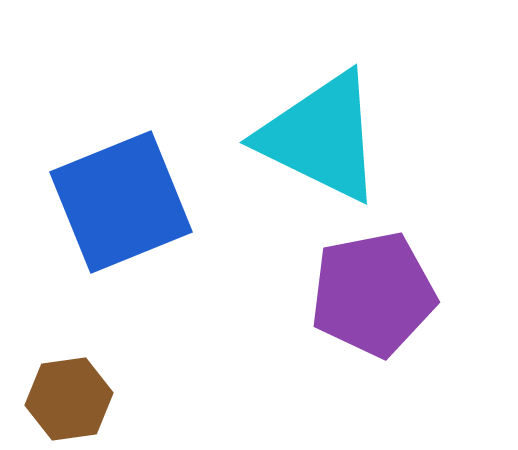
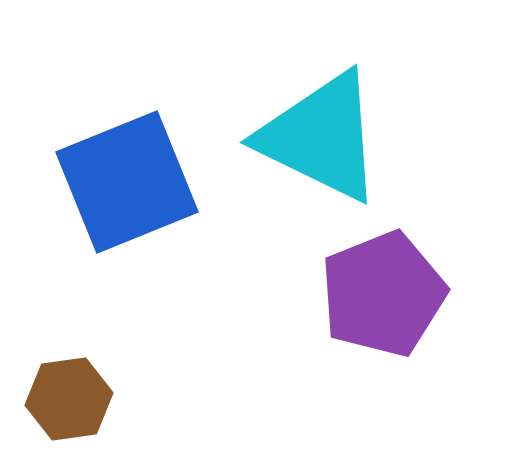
blue square: moved 6 px right, 20 px up
purple pentagon: moved 10 px right; rotated 11 degrees counterclockwise
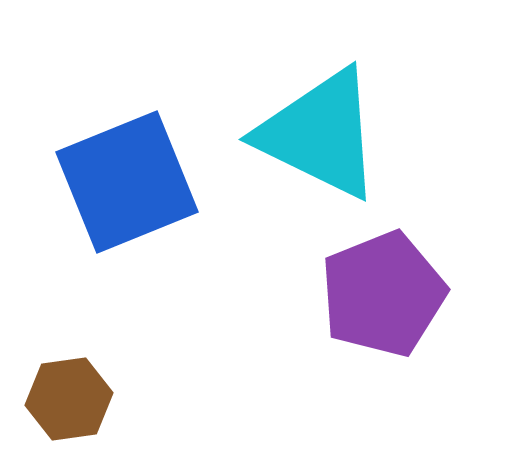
cyan triangle: moved 1 px left, 3 px up
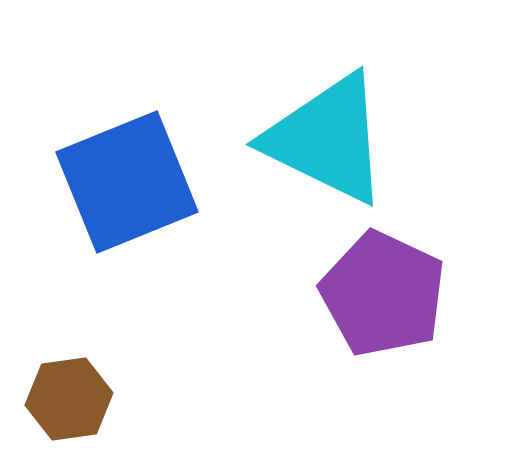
cyan triangle: moved 7 px right, 5 px down
purple pentagon: rotated 25 degrees counterclockwise
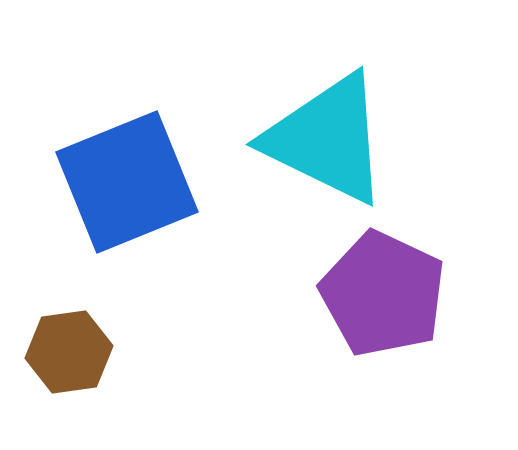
brown hexagon: moved 47 px up
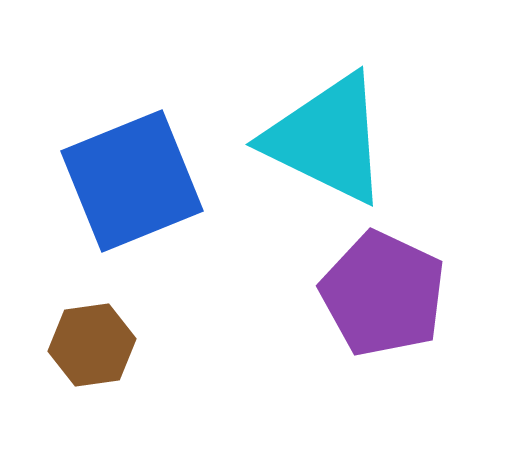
blue square: moved 5 px right, 1 px up
brown hexagon: moved 23 px right, 7 px up
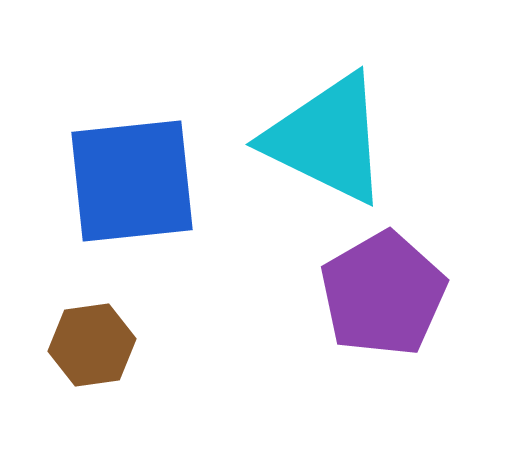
blue square: rotated 16 degrees clockwise
purple pentagon: rotated 17 degrees clockwise
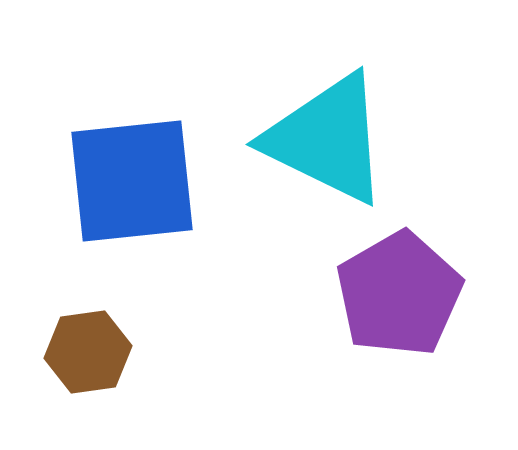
purple pentagon: moved 16 px right
brown hexagon: moved 4 px left, 7 px down
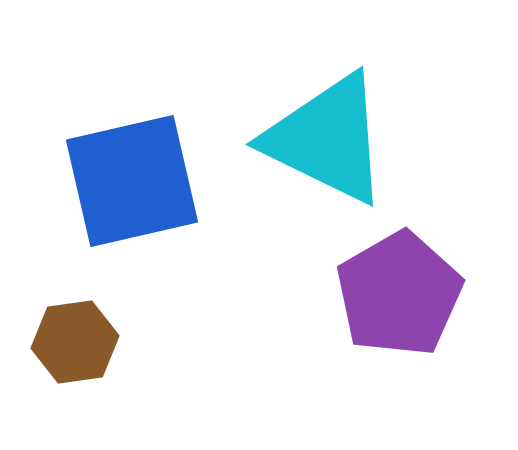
blue square: rotated 7 degrees counterclockwise
brown hexagon: moved 13 px left, 10 px up
